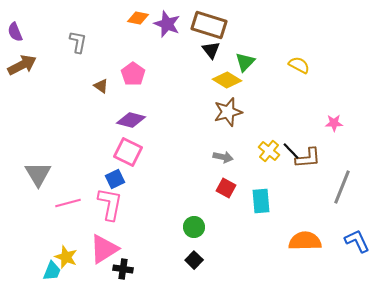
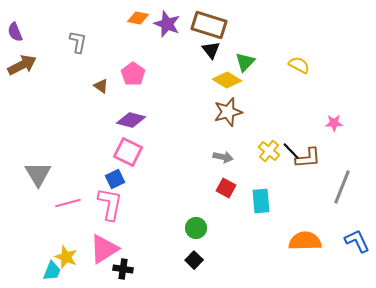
green circle: moved 2 px right, 1 px down
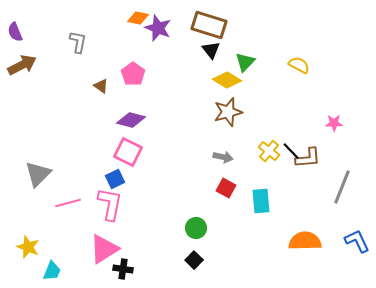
purple star: moved 9 px left, 4 px down
gray triangle: rotated 16 degrees clockwise
yellow star: moved 38 px left, 10 px up
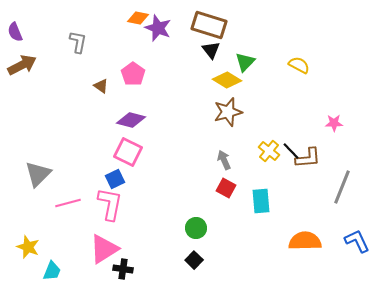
gray arrow: moved 1 px right, 3 px down; rotated 126 degrees counterclockwise
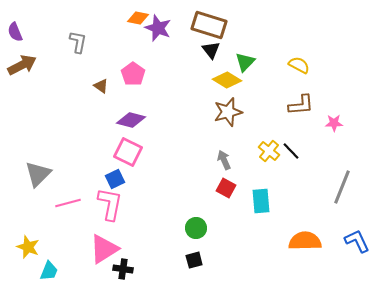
brown L-shape: moved 7 px left, 53 px up
black square: rotated 30 degrees clockwise
cyan trapezoid: moved 3 px left
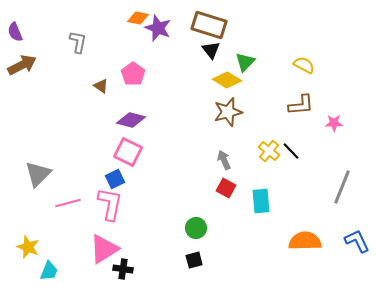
yellow semicircle: moved 5 px right
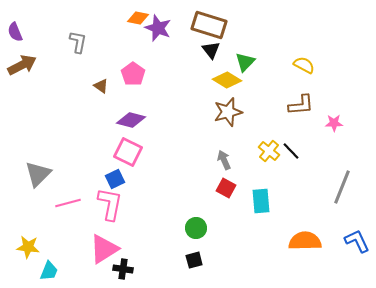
yellow star: rotated 15 degrees counterclockwise
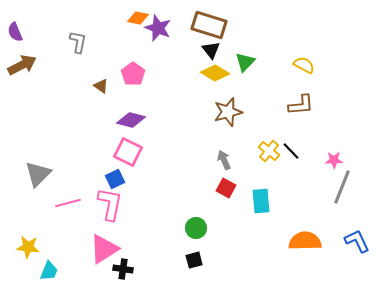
yellow diamond: moved 12 px left, 7 px up
pink star: moved 37 px down
